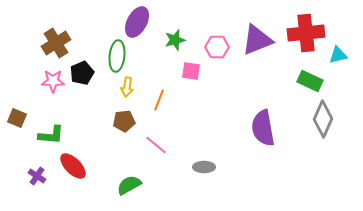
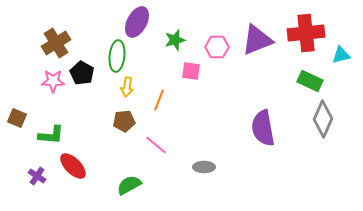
cyan triangle: moved 3 px right
black pentagon: rotated 20 degrees counterclockwise
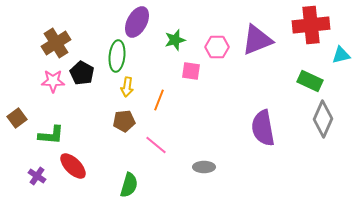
red cross: moved 5 px right, 8 px up
brown square: rotated 30 degrees clockwise
green semicircle: rotated 135 degrees clockwise
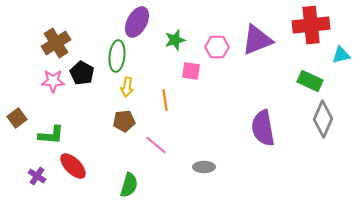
orange line: moved 6 px right; rotated 30 degrees counterclockwise
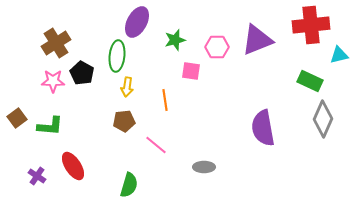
cyan triangle: moved 2 px left
green L-shape: moved 1 px left, 9 px up
red ellipse: rotated 12 degrees clockwise
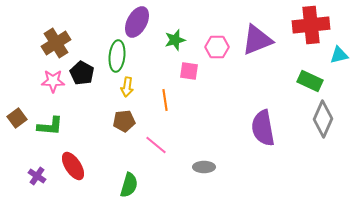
pink square: moved 2 px left
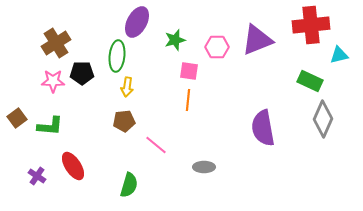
black pentagon: rotated 30 degrees counterclockwise
orange line: moved 23 px right; rotated 15 degrees clockwise
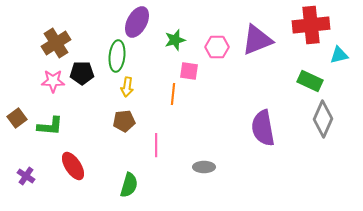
orange line: moved 15 px left, 6 px up
pink line: rotated 50 degrees clockwise
purple cross: moved 11 px left
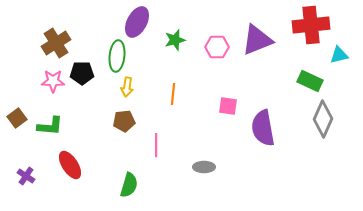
pink square: moved 39 px right, 35 px down
red ellipse: moved 3 px left, 1 px up
